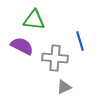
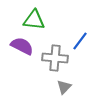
blue line: rotated 54 degrees clockwise
gray triangle: rotated 21 degrees counterclockwise
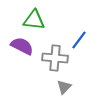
blue line: moved 1 px left, 1 px up
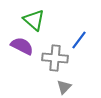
green triangle: rotated 35 degrees clockwise
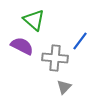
blue line: moved 1 px right, 1 px down
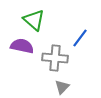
blue line: moved 3 px up
purple semicircle: rotated 15 degrees counterclockwise
gray triangle: moved 2 px left
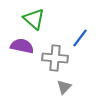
green triangle: moved 1 px up
gray triangle: moved 2 px right
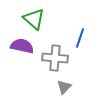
blue line: rotated 18 degrees counterclockwise
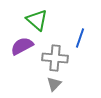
green triangle: moved 3 px right, 1 px down
purple semicircle: rotated 40 degrees counterclockwise
gray triangle: moved 10 px left, 3 px up
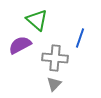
purple semicircle: moved 2 px left, 1 px up
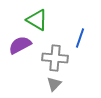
green triangle: rotated 10 degrees counterclockwise
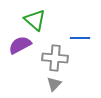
green triangle: moved 2 px left; rotated 10 degrees clockwise
blue line: rotated 72 degrees clockwise
